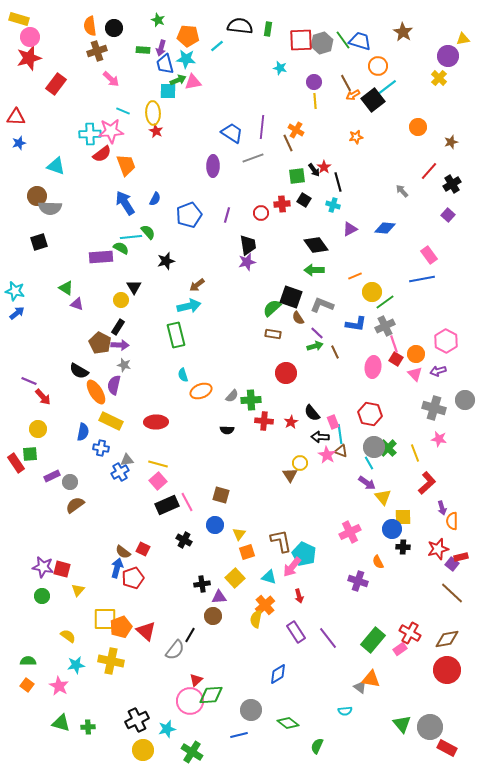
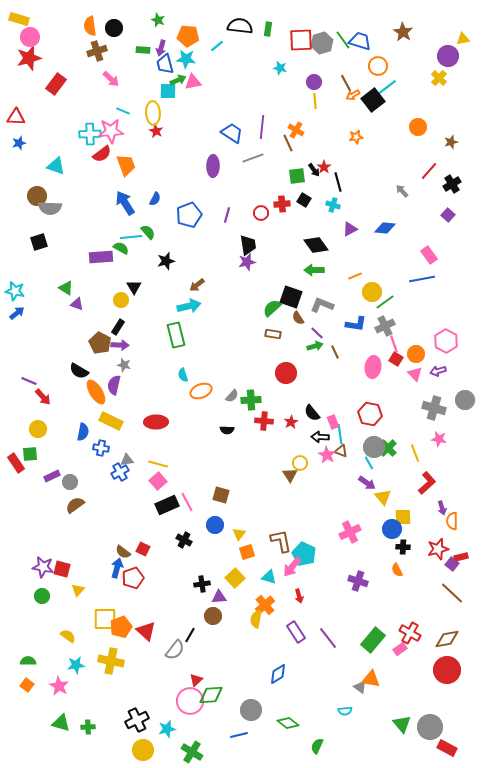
orange semicircle at (378, 562): moved 19 px right, 8 px down
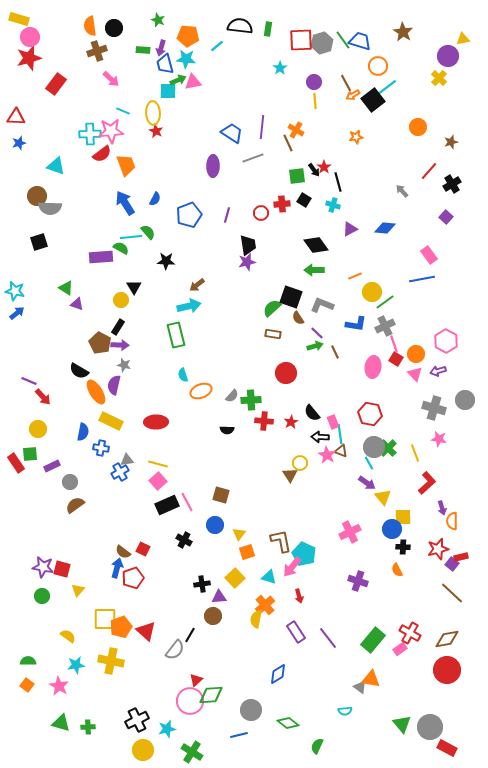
cyan star at (280, 68): rotated 24 degrees clockwise
purple square at (448, 215): moved 2 px left, 2 px down
black star at (166, 261): rotated 18 degrees clockwise
purple rectangle at (52, 476): moved 10 px up
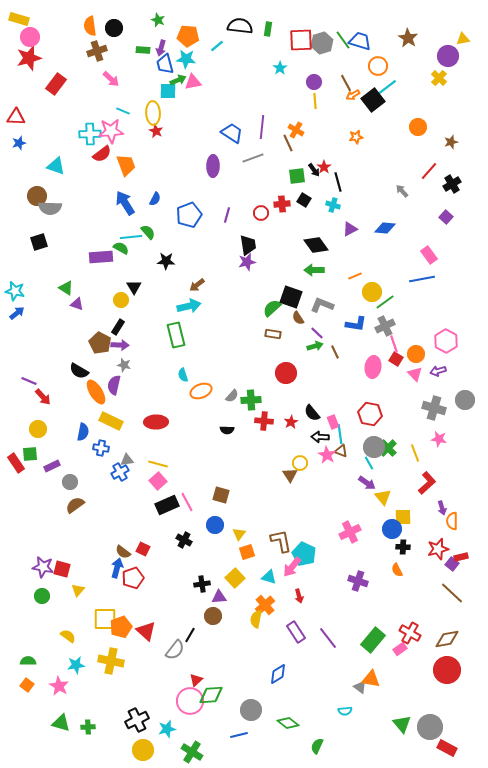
brown star at (403, 32): moved 5 px right, 6 px down
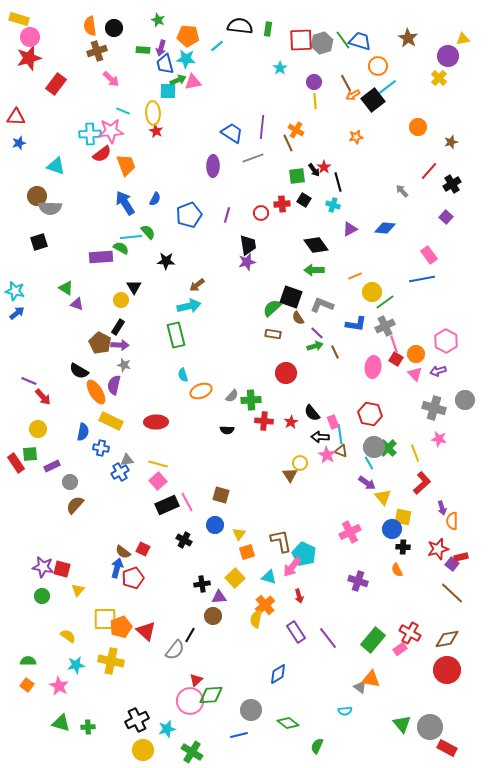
red L-shape at (427, 483): moved 5 px left
brown semicircle at (75, 505): rotated 12 degrees counterclockwise
yellow square at (403, 517): rotated 12 degrees clockwise
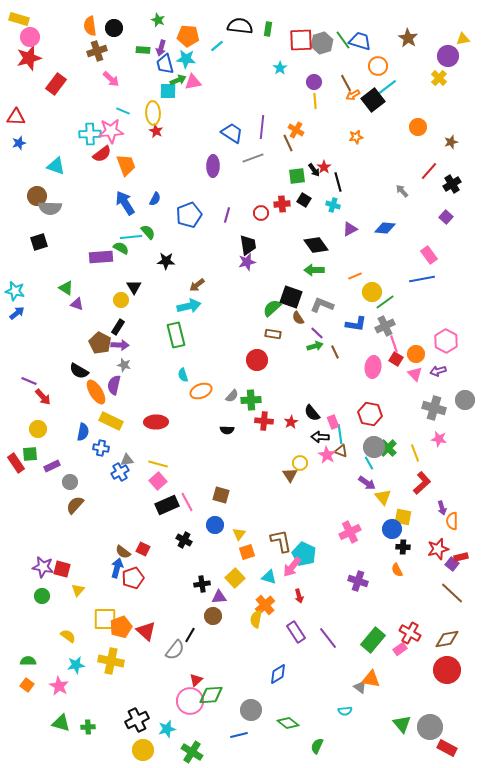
red circle at (286, 373): moved 29 px left, 13 px up
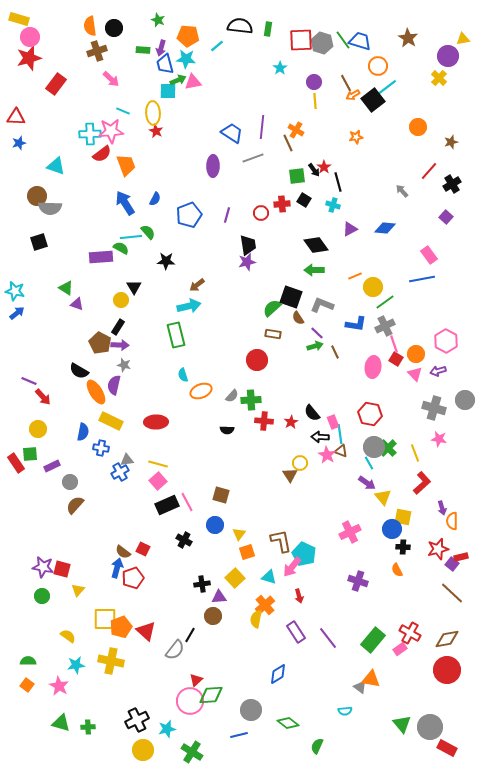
gray hexagon at (322, 43): rotated 25 degrees counterclockwise
yellow circle at (372, 292): moved 1 px right, 5 px up
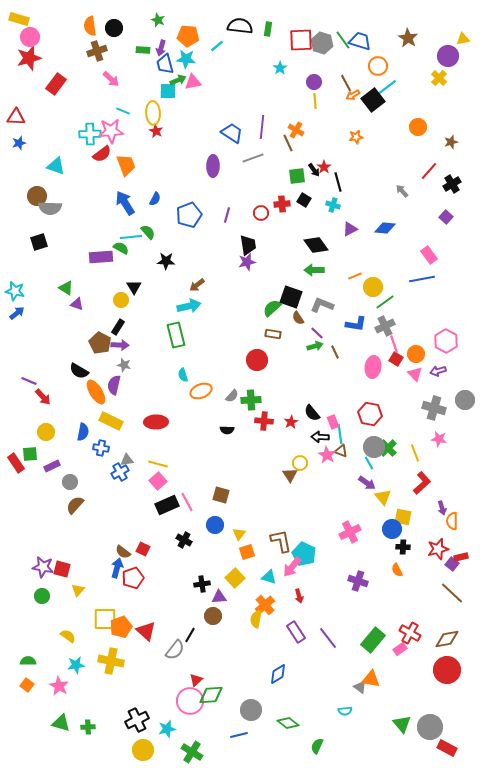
yellow circle at (38, 429): moved 8 px right, 3 px down
